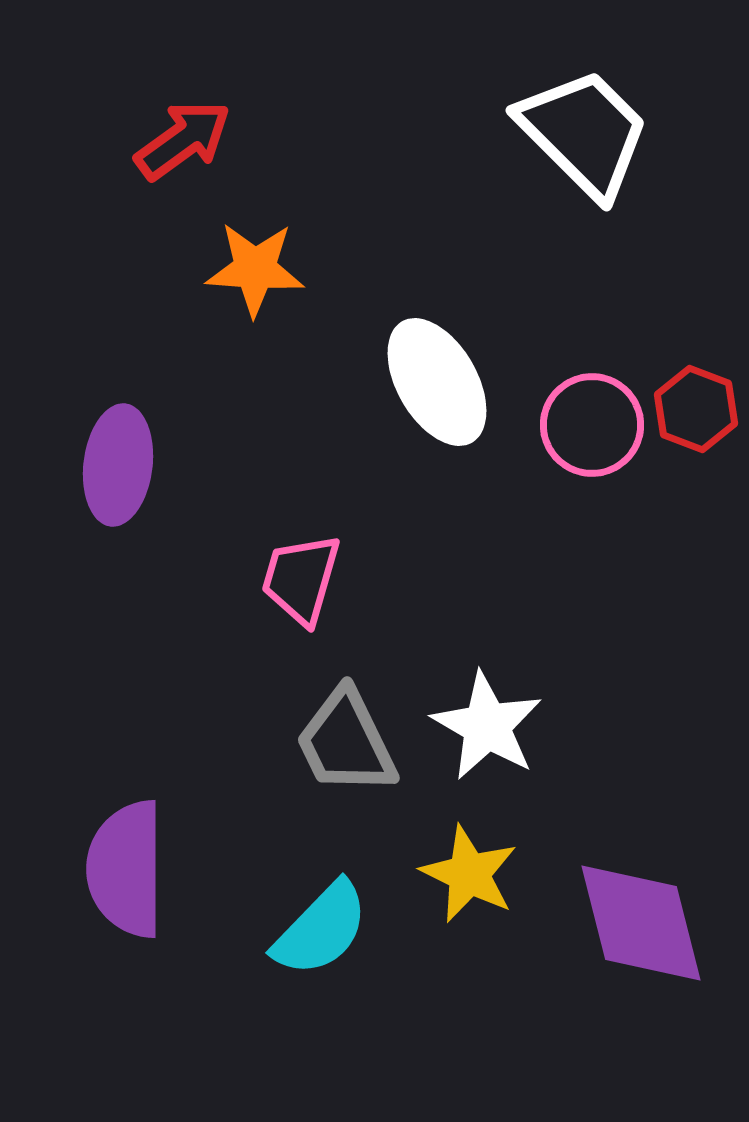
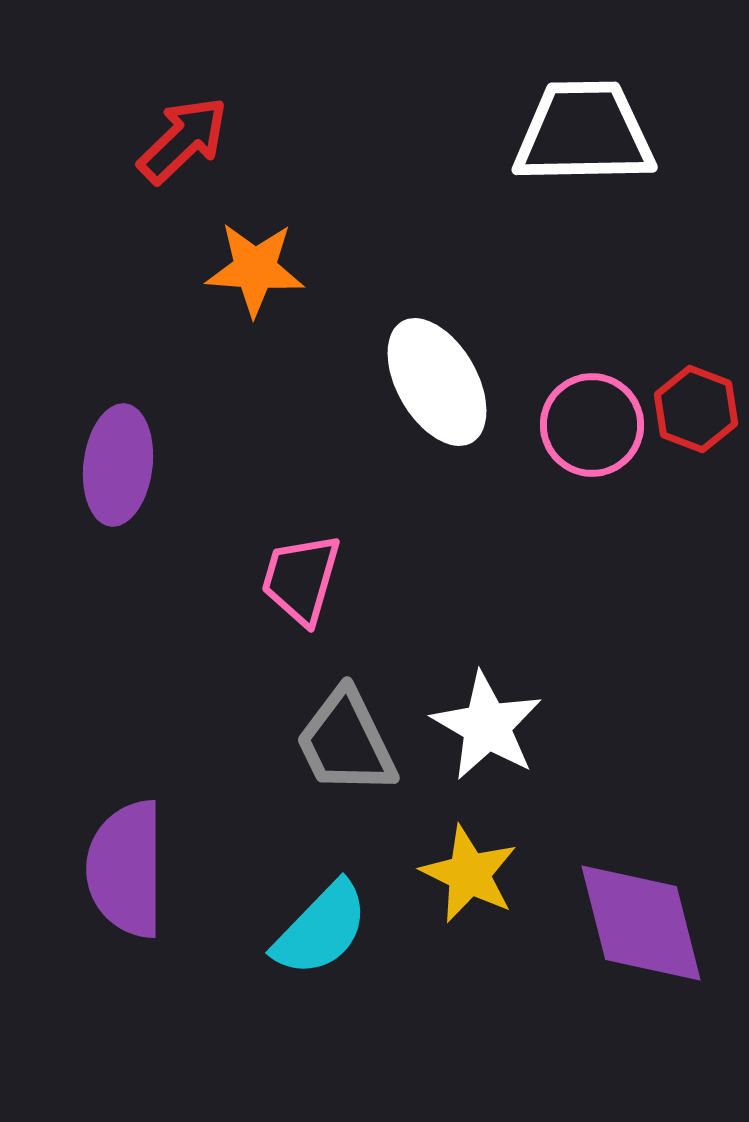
white trapezoid: rotated 46 degrees counterclockwise
red arrow: rotated 8 degrees counterclockwise
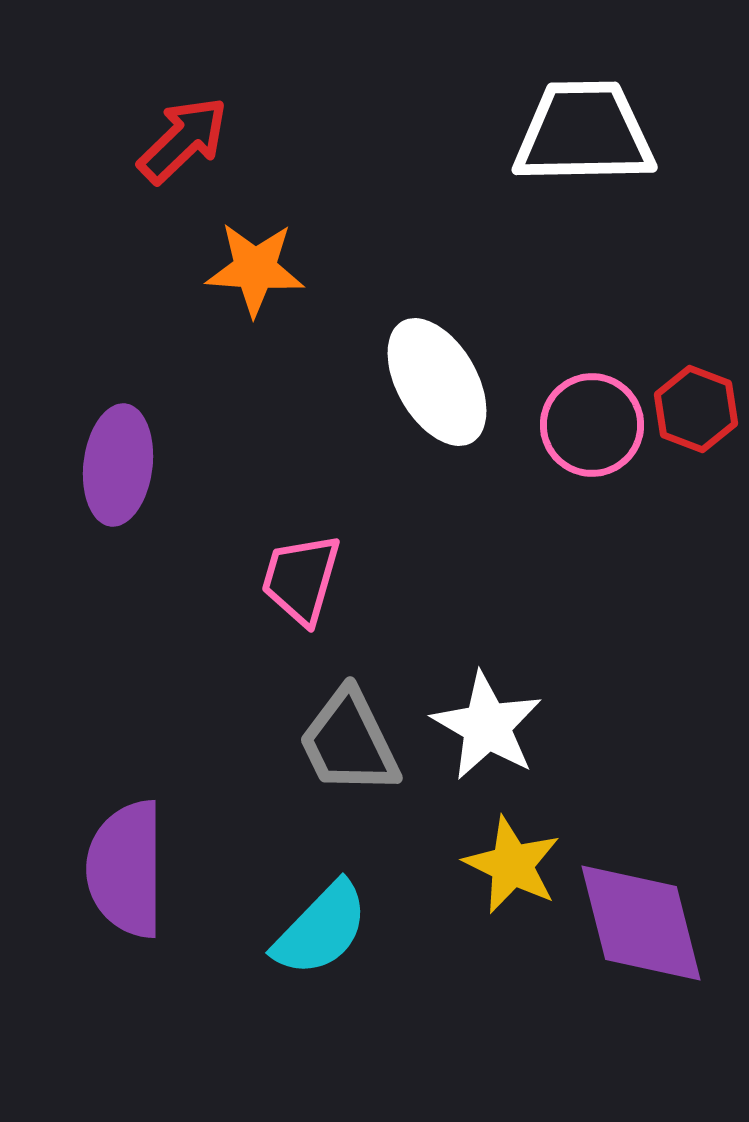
gray trapezoid: moved 3 px right
yellow star: moved 43 px right, 9 px up
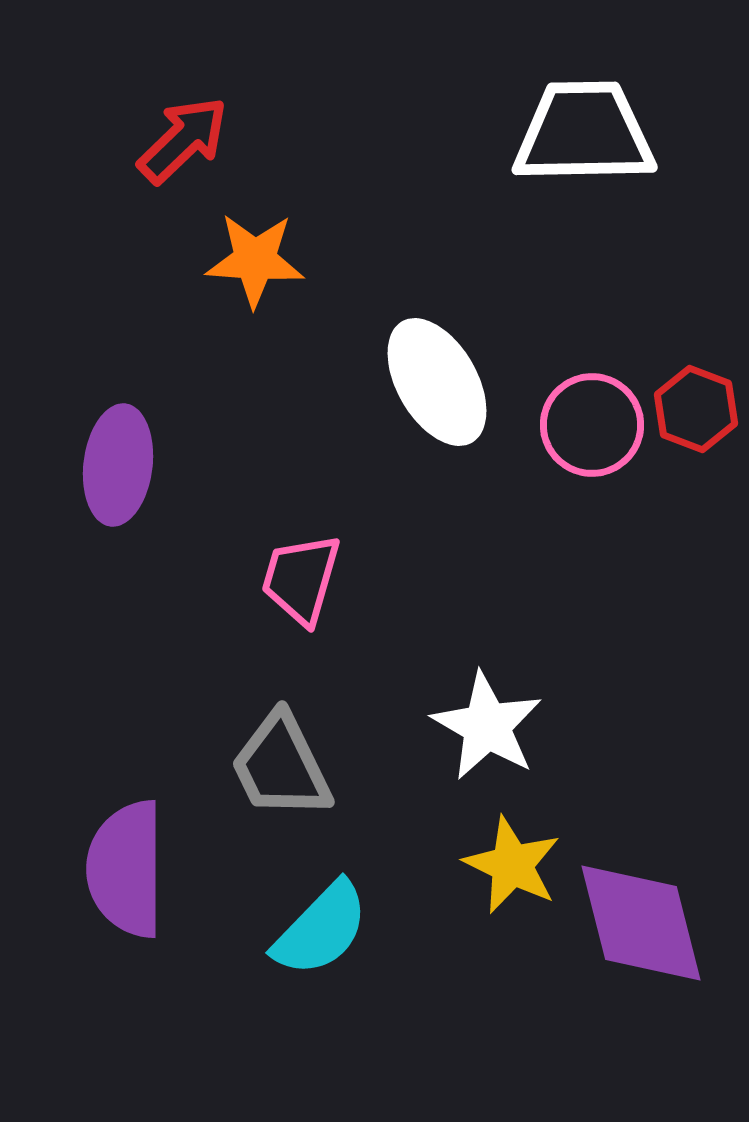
orange star: moved 9 px up
gray trapezoid: moved 68 px left, 24 px down
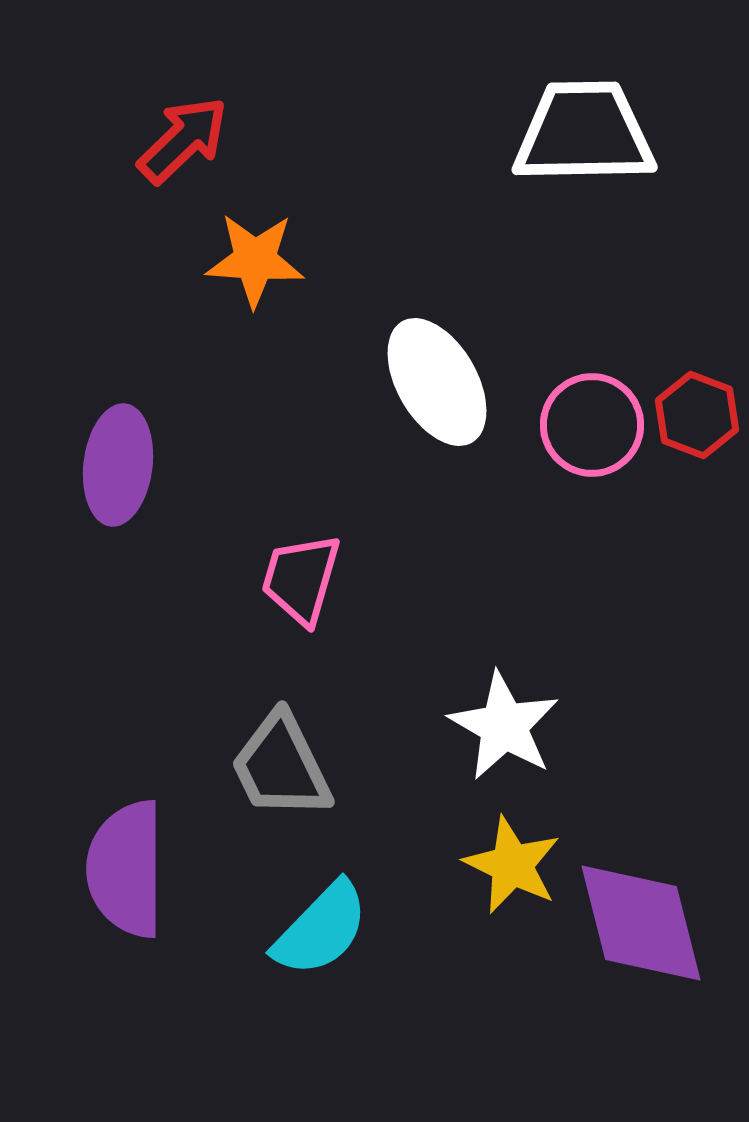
red hexagon: moved 1 px right, 6 px down
white star: moved 17 px right
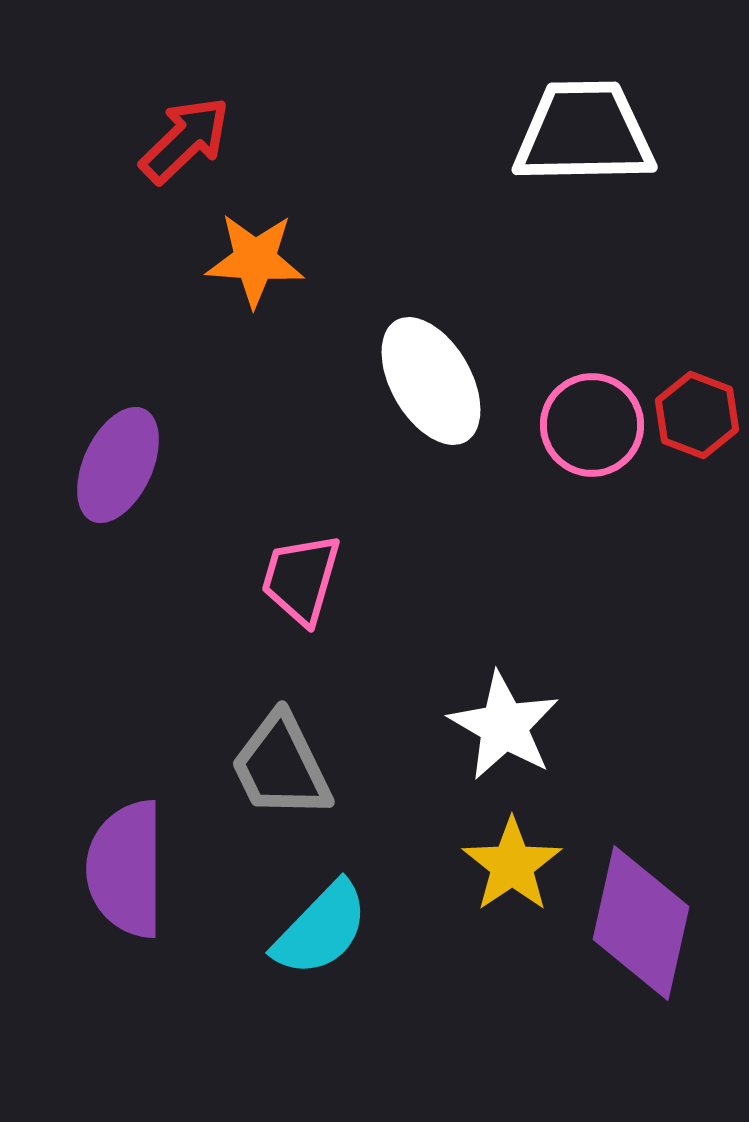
red arrow: moved 2 px right
white ellipse: moved 6 px left, 1 px up
purple ellipse: rotated 18 degrees clockwise
yellow star: rotated 12 degrees clockwise
purple diamond: rotated 27 degrees clockwise
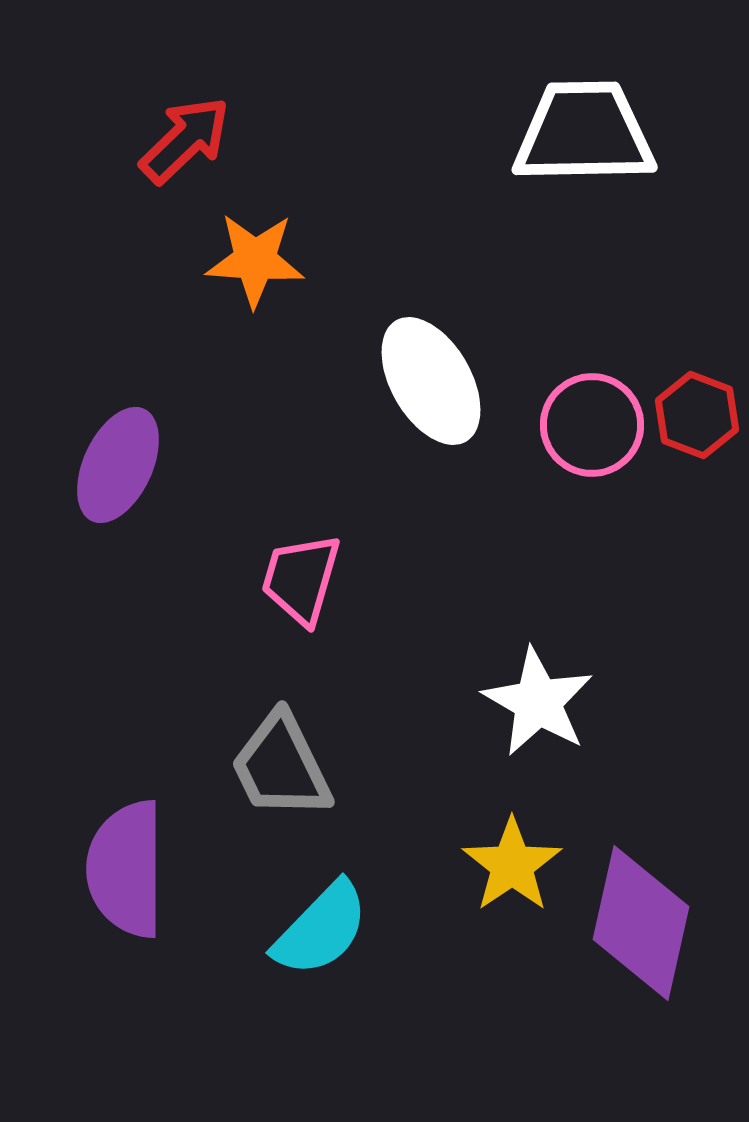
white star: moved 34 px right, 24 px up
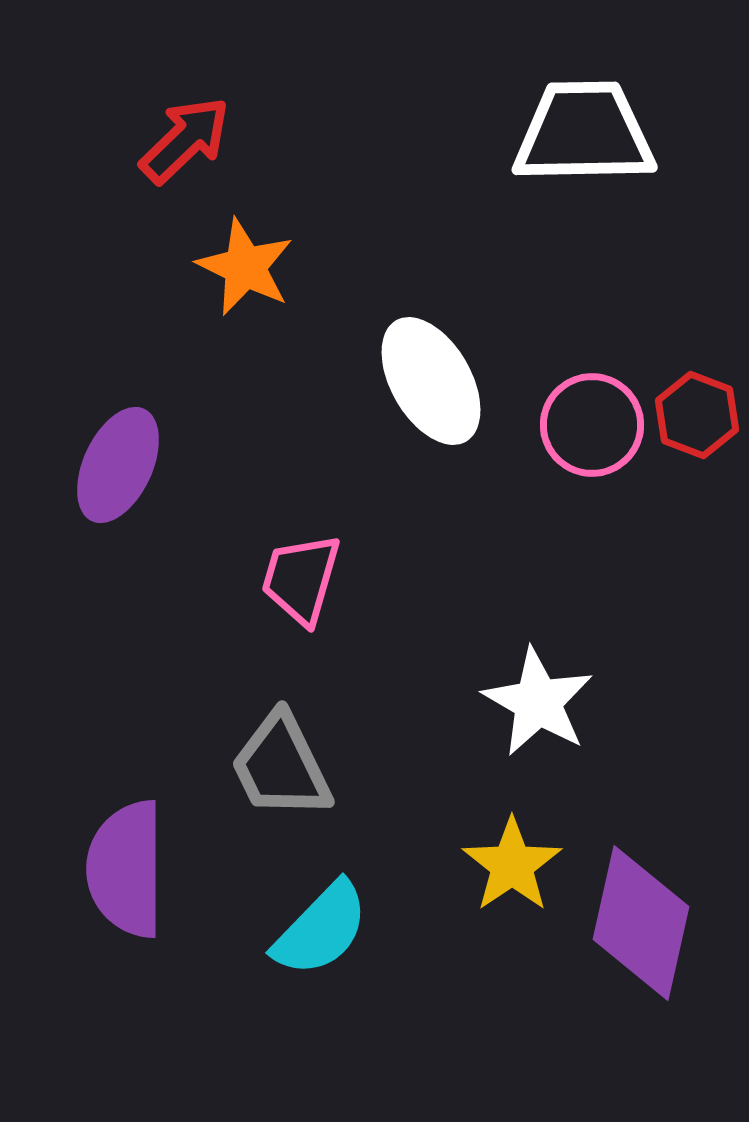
orange star: moved 10 px left, 7 px down; rotated 22 degrees clockwise
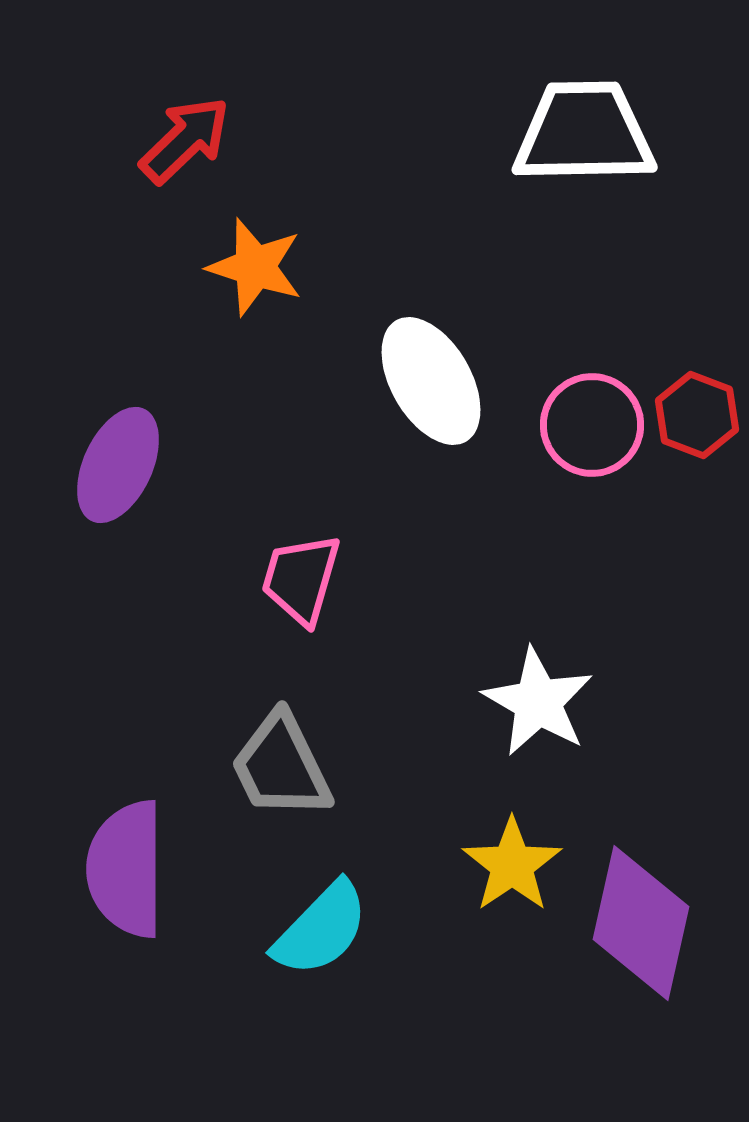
orange star: moved 10 px right; rotated 8 degrees counterclockwise
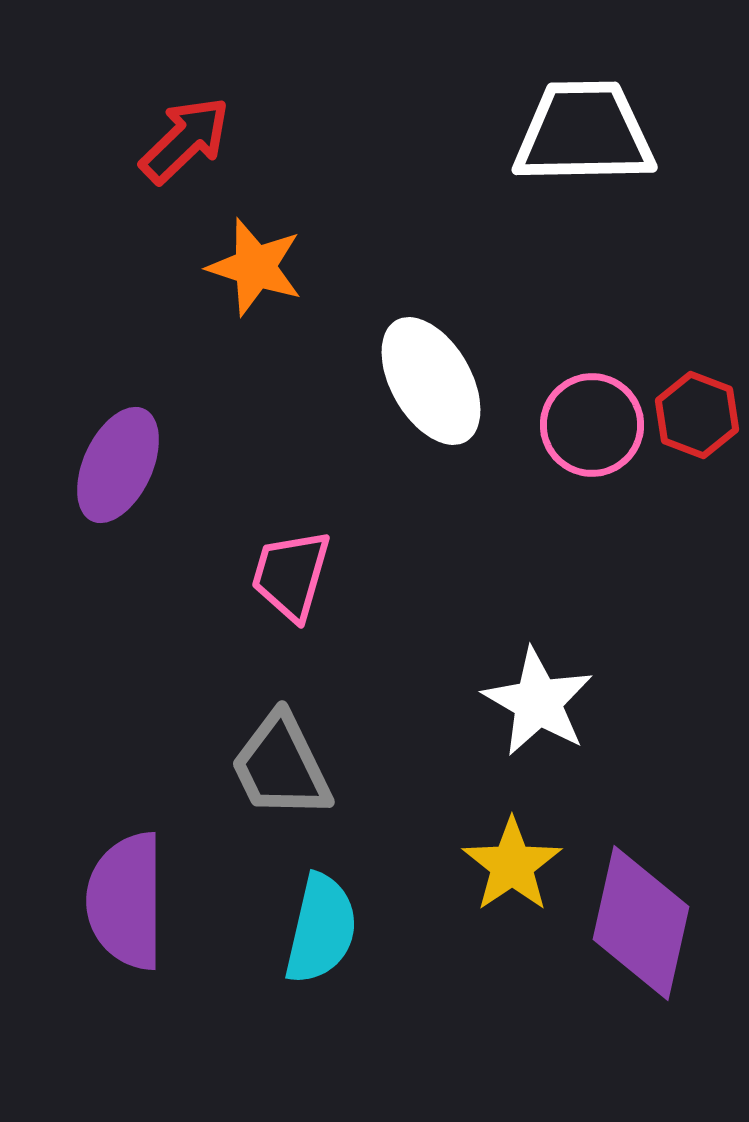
pink trapezoid: moved 10 px left, 4 px up
purple semicircle: moved 32 px down
cyan semicircle: rotated 31 degrees counterclockwise
